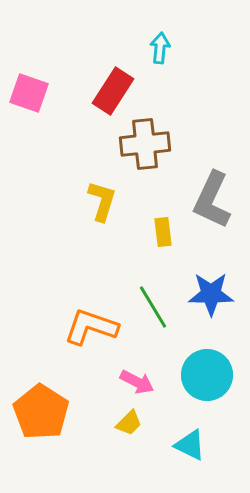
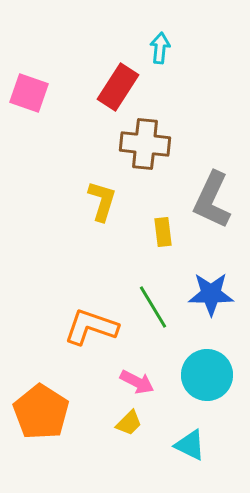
red rectangle: moved 5 px right, 4 px up
brown cross: rotated 12 degrees clockwise
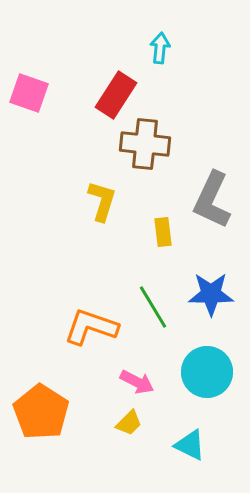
red rectangle: moved 2 px left, 8 px down
cyan circle: moved 3 px up
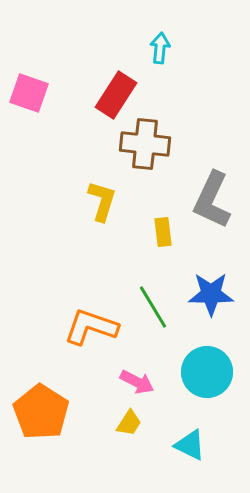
yellow trapezoid: rotated 12 degrees counterclockwise
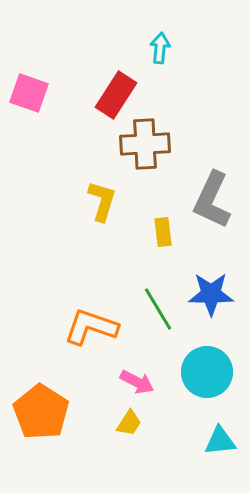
brown cross: rotated 9 degrees counterclockwise
green line: moved 5 px right, 2 px down
cyan triangle: moved 30 px right, 4 px up; rotated 32 degrees counterclockwise
